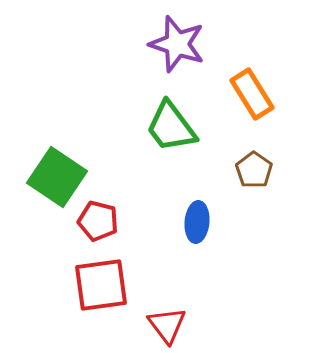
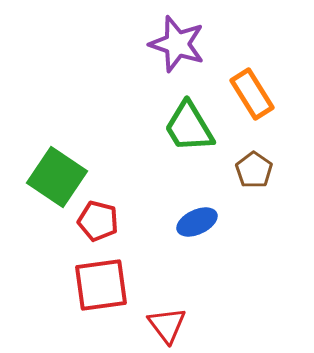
green trapezoid: moved 18 px right; rotated 6 degrees clockwise
blue ellipse: rotated 60 degrees clockwise
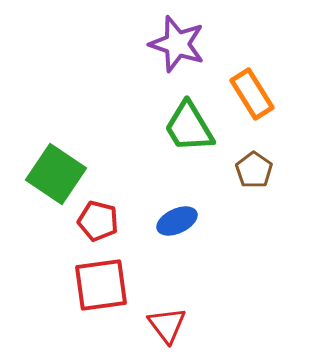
green square: moved 1 px left, 3 px up
blue ellipse: moved 20 px left, 1 px up
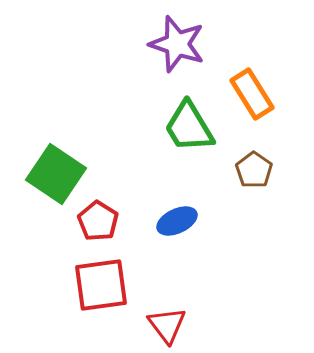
red pentagon: rotated 18 degrees clockwise
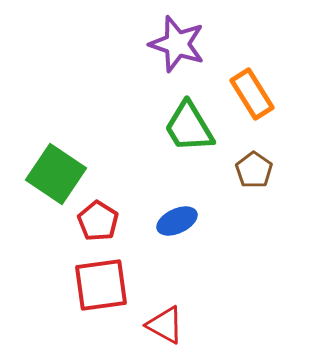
red triangle: moved 2 px left; rotated 24 degrees counterclockwise
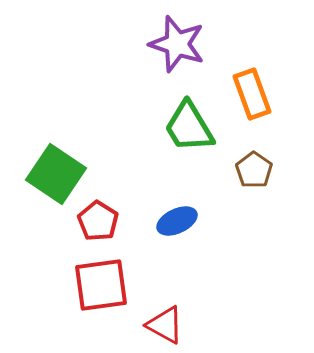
orange rectangle: rotated 12 degrees clockwise
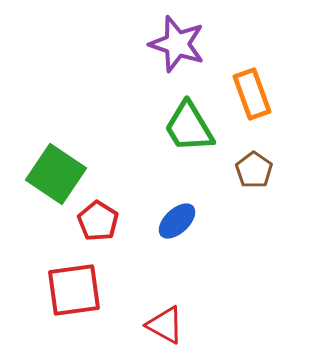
blue ellipse: rotated 18 degrees counterclockwise
red square: moved 27 px left, 5 px down
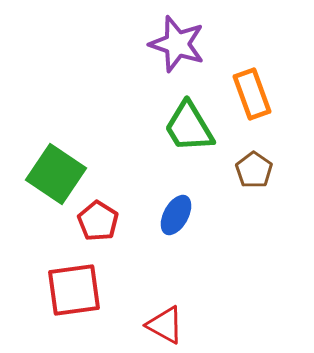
blue ellipse: moved 1 px left, 6 px up; rotated 18 degrees counterclockwise
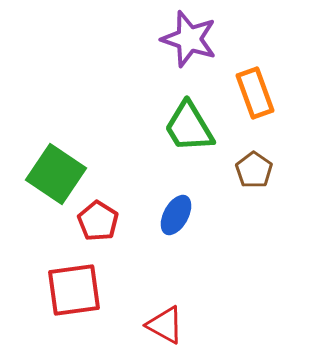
purple star: moved 12 px right, 5 px up
orange rectangle: moved 3 px right, 1 px up
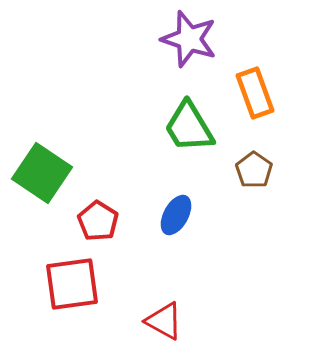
green square: moved 14 px left, 1 px up
red square: moved 2 px left, 6 px up
red triangle: moved 1 px left, 4 px up
